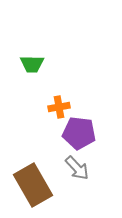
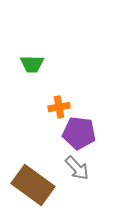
brown rectangle: rotated 24 degrees counterclockwise
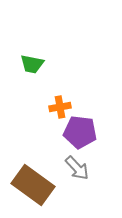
green trapezoid: rotated 10 degrees clockwise
orange cross: moved 1 px right
purple pentagon: moved 1 px right, 1 px up
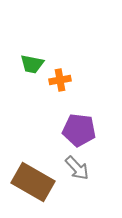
orange cross: moved 27 px up
purple pentagon: moved 1 px left, 2 px up
brown rectangle: moved 3 px up; rotated 6 degrees counterclockwise
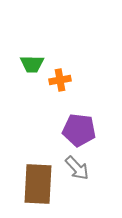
green trapezoid: rotated 10 degrees counterclockwise
brown rectangle: moved 5 px right, 2 px down; rotated 63 degrees clockwise
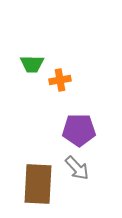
purple pentagon: rotated 8 degrees counterclockwise
